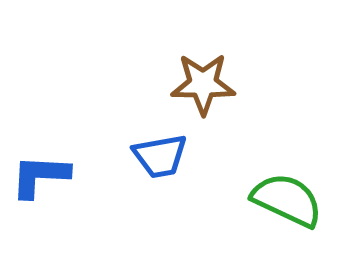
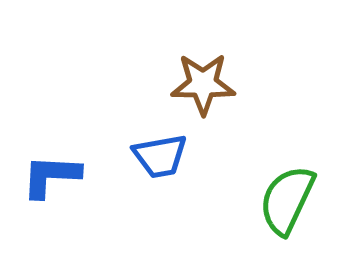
blue L-shape: moved 11 px right
green semicircle: rotated 90 degrees counterclockwise
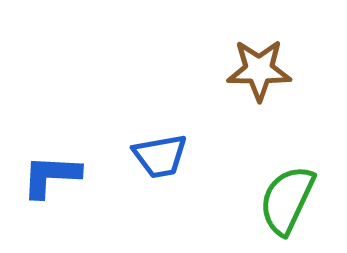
brown star: moved 56 px right, 14 px up
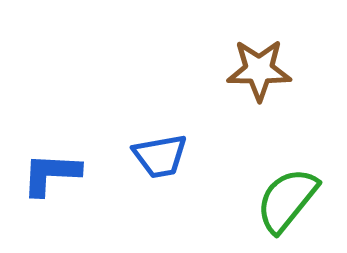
blue L-shape: moved 2 px up
green semicircle: rotated 14 degrees clockwise
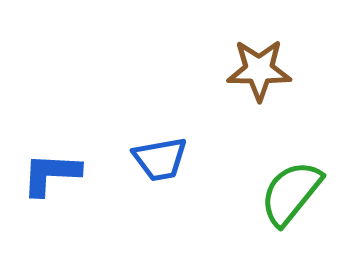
blue trapezoid: moved 3 px down
green semicircle: moved 4 px right, 7 px up
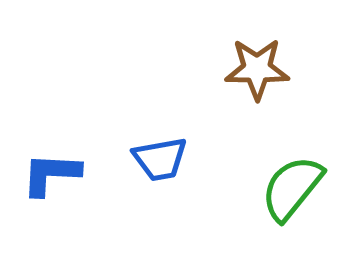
brown star: moved 2 px left, 1 px up
green semicircle: moved 1 px right, 5 px up
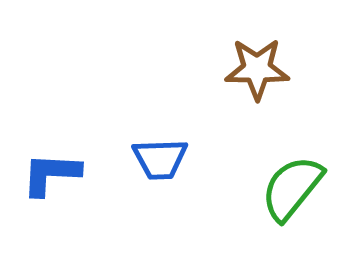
blue trapezoid: rotated 8 degrees clockwise
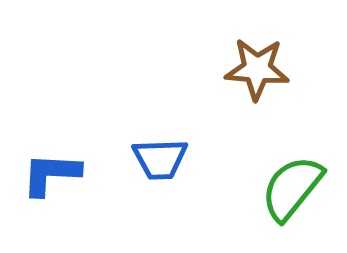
brown star: rotated 4 degrees clockwise
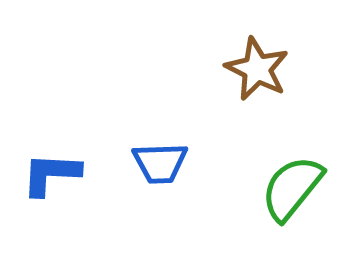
brown star: rotated 22 degrees clockwise
blue trapezoid: moved 4 px down
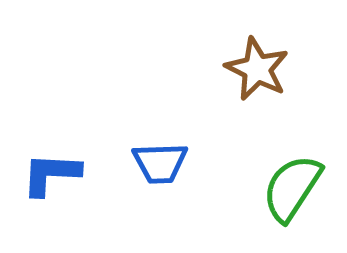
green semicircle: rotated 6 degrees counterclockwise
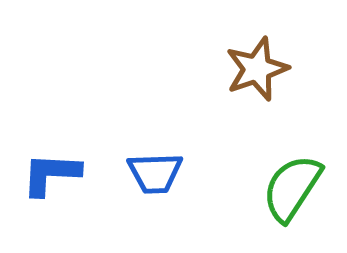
brown star: rotated 26 degrees clockwise
blue trapezoid: moved 5 px left, 10 px down
